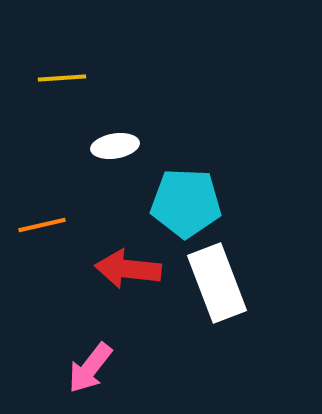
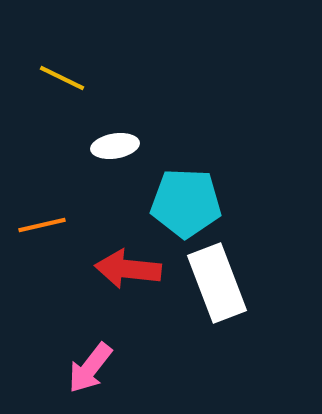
yellow line: rotated 30 degrees clockwise
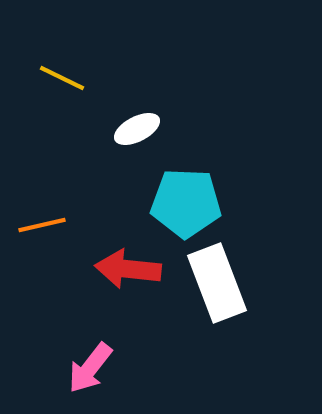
white ellipse: moved 22 px right, 17 px up; rotated 18 degrees counterclockwise
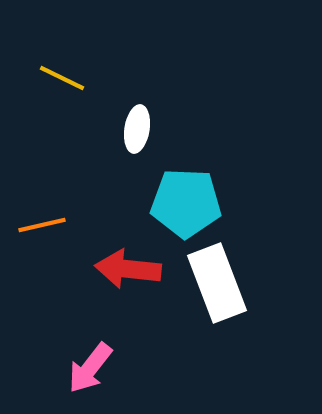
white ellipse: rotated 54 degrees counterclockwise
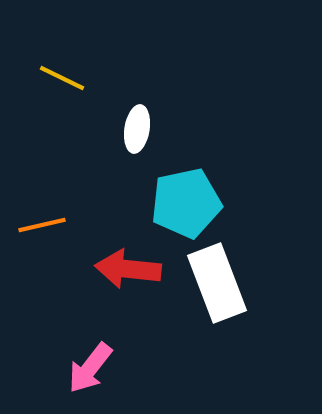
cyan pentagon: rotated 14 degrees counterclockwise
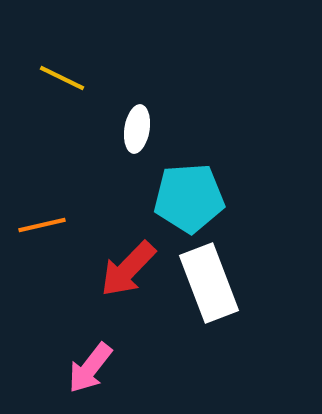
cyan pentagon: moved 3 px right, 5 px up; rotated 8 degrees clockwise
red arrow: rotated 52 degrees counterclockwise
white rectangle: moved 8 px left
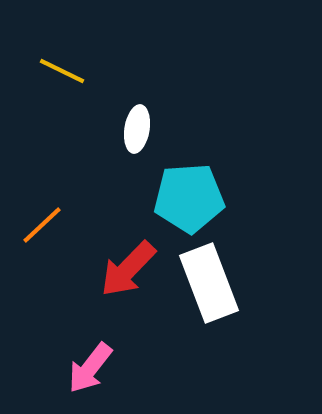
yellow line: moved 7 px up
orange line: rotated 30 degrees counterclockwise
